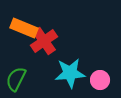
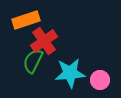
orange rectangle: moved 2 px right, 8 px up; rotated 40 degrees counterclockwise
green semicircle: moved 17 px right, 18 px up
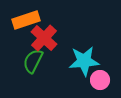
red cross: moved 3 px up; rotated 12 degrees counterclockwise
cyan star: moved 14 px right, 12 px up
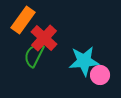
orange rectangle: moved 3 px left; rotated 36 degrees counterclockwise
green semicircle: moved 1 px right, 6 px up
pink circle: moved 5 px up
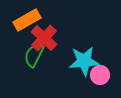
orange rectangle: moved 4 px right; rotated 24 degrees clockwise
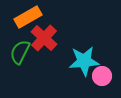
orange rectangle: moved 1 px right, 3 px up
green semicircle: moved 14 px left, 3 px up
pink circle: moved 2 px right, 1 px down
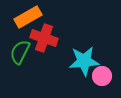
red cross: rotated 24 degrees counterclockwise
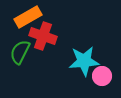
red cross: moved 1 px left, 2 px up
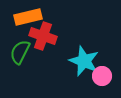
orange rectangle: rotated 16 degrees clockwise
cyan star: rotated 28 degrees clockwise
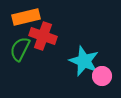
orange rectangle: moved 2 px left
green semicircle: moved 3 px up
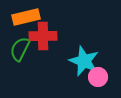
red cross: rotated 20 degrees counterclockwise
pink circle: moved 4 px left, 1 px down
